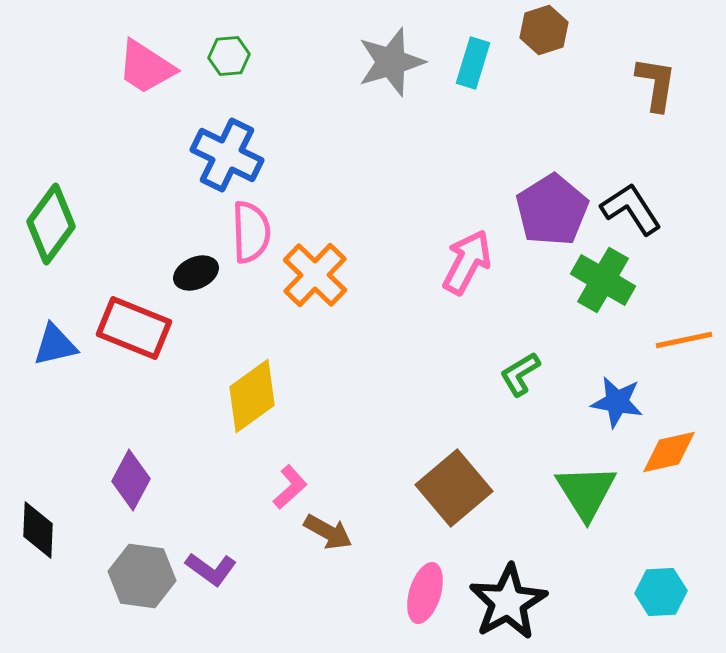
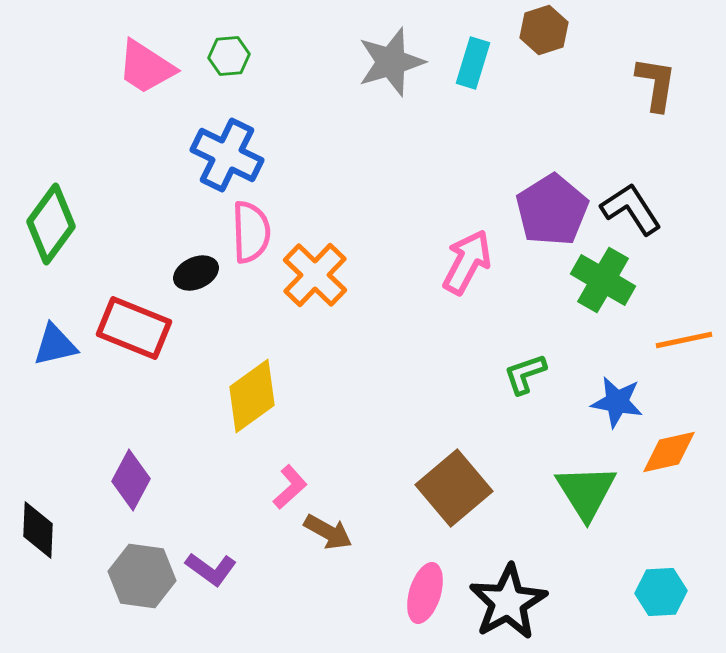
green L-shape: moved 5 px right; rotated 12 degrees clockwise
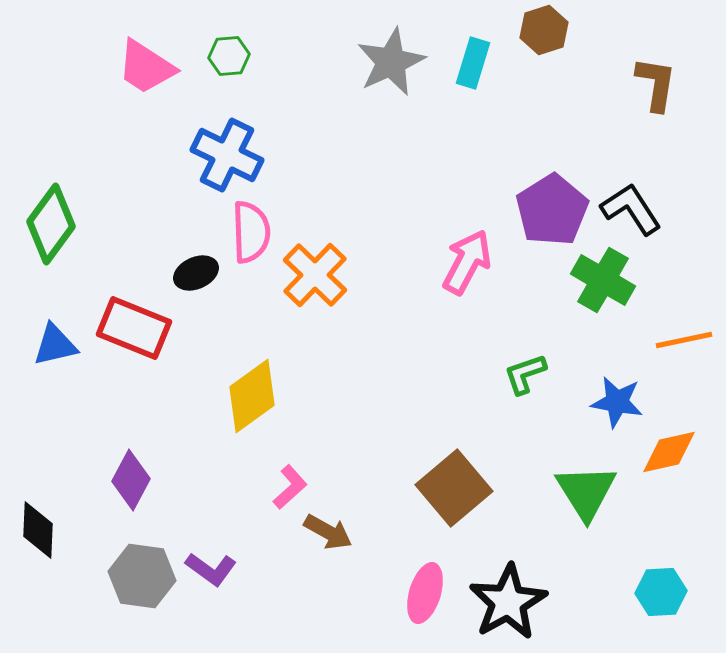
gray star: rotated 8 degrees counterclockwise
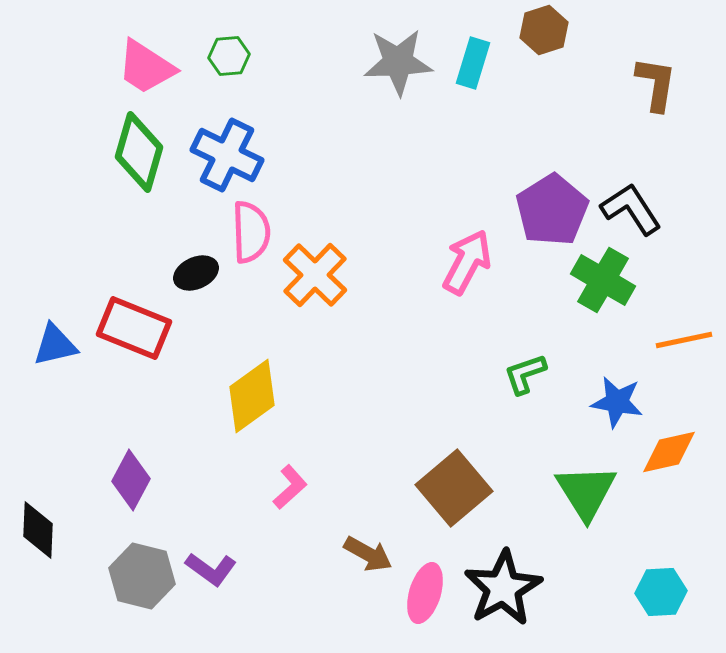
gray star: moved 7 px right; rotated 22 degrees clockwise
green diamond: moved 88 px right, 72 px up; rotated 20 degrees counterclockwise
brown arrow: moved 40 px right, 22 px down
gray hexagon: rotated 6 degrees clockwise
black star: moved 5 px left, 14 px up
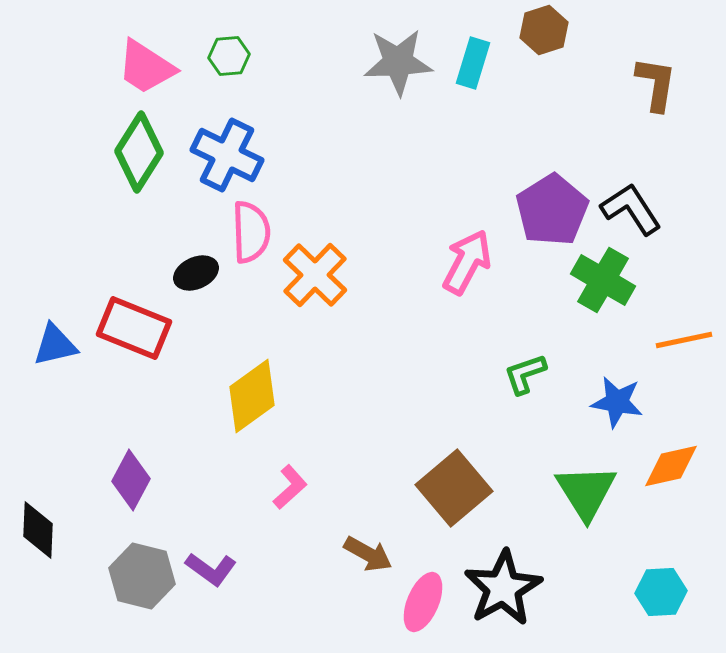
green diamond: rotated 16 degrees clockwise
orange diamond: moved 2 px right, 14 px down
pink ellipse: moved 2 px left, 9 px down; rotated 6 degrees clockwise
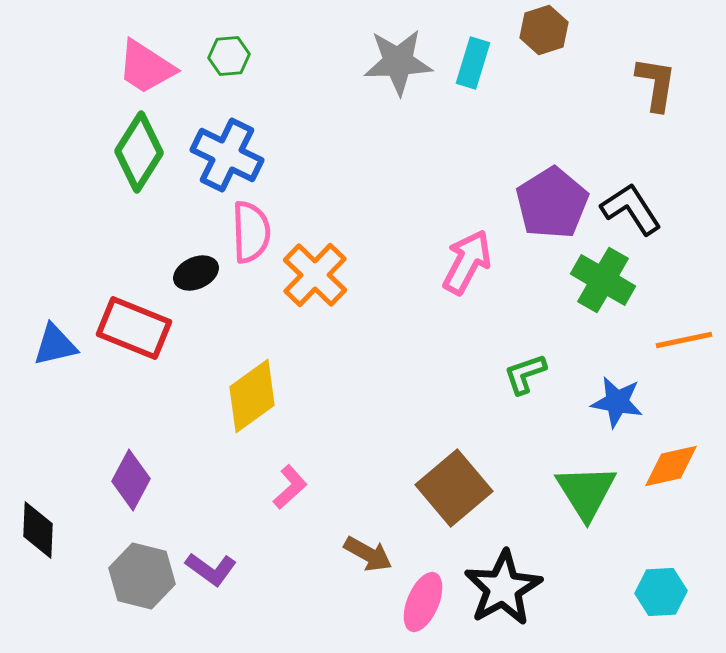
purple pentagon: moved 7 px up
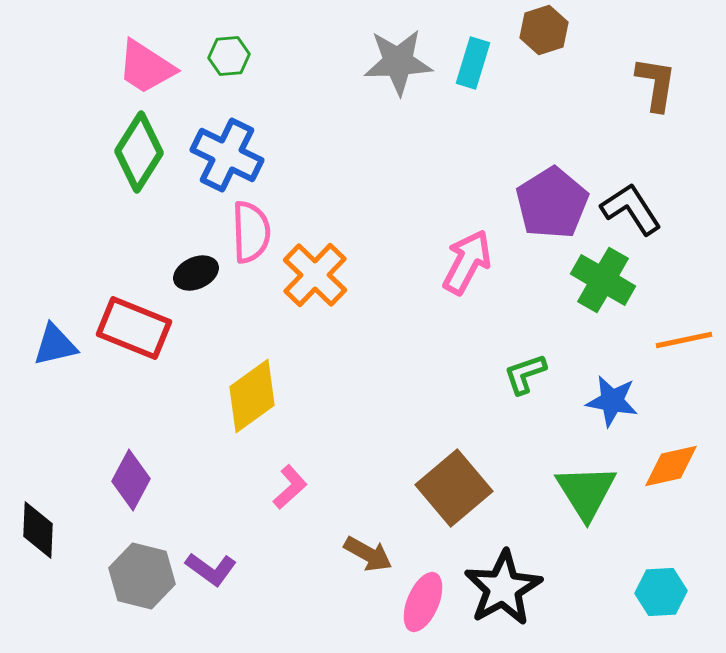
blue star: moved 5 px left, 1 px up
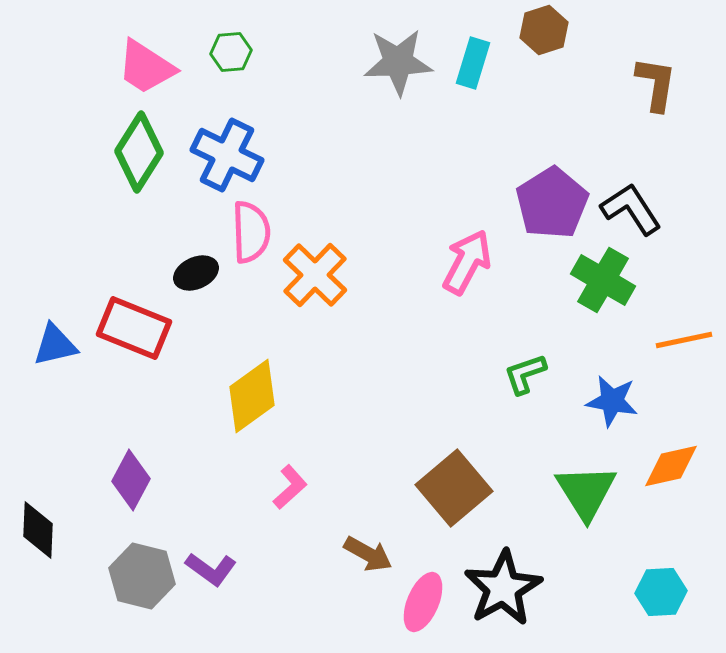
green hexagon: moved 2 px right, 4 px up
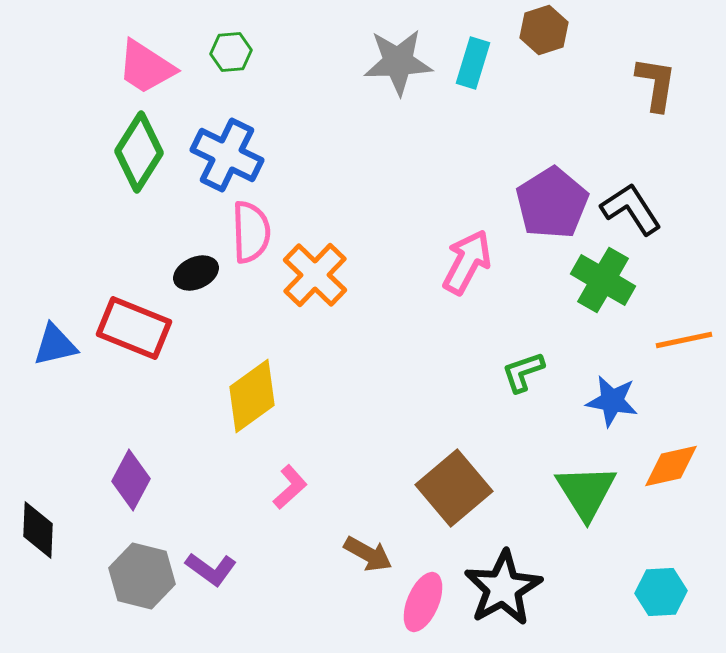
green L-shape: moved 2 px left, 2 px up
